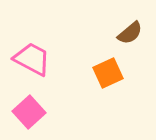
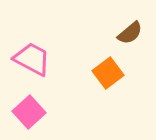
orange square: rotated 12 degrees counterclockwise
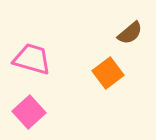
pink trapezoid: rotated 12 degrees counterclockwise
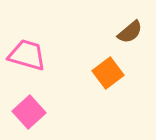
brown semicircle: moved 1 px up
pink trapezoid: moved 5 px left, 4 px up
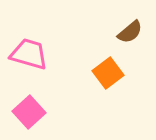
pink trapezoid: moved 2 px right, 1 px up
